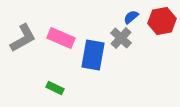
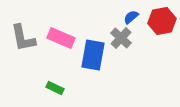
gray L-shape: rotated 108 degrees clockwise
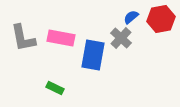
red hexagon: moved 1 px left, 2 px up
pink rectangle: rotated 12 degrees counterclockwise
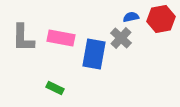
blue semicircle: rotated 28 degrees clockwise
gray L-shape: rotated 12 degrees clockwise
blue rectangle: moved 1 px right, 1 px up
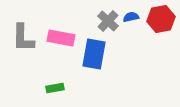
gray cross: moved 13 px left, 17 px up
green rectangle: rotated 36 degrees counterclockwise
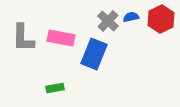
red hexagon: rotated 16 degrees counterclockwise
blue rectangle: rotated 12 degrees clockwise
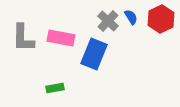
blue semicircle: rotated 70 degrees clockwise
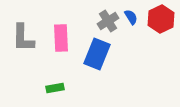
gray cross: rotated 15 degrees clockwise
pink rectangle: rotated 76 degrees clockwise
blue rectangle: moved 3 px right
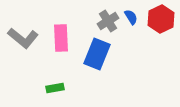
gray L-shape: rotated 52 degrees counterclockwise
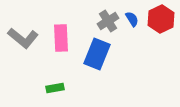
blue semicircle: moved 1 px right, 2 px down
